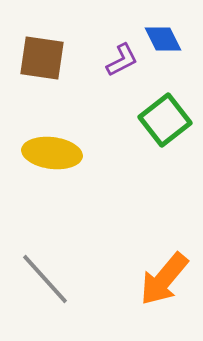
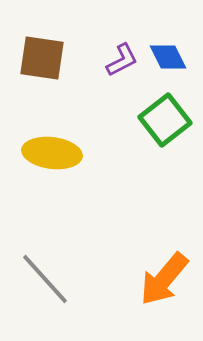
blue diamond: moved 5 px right, 18 px down
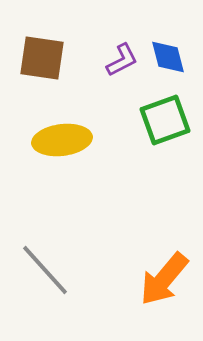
blue diamond: rotated 12 degrees clockwise
green square: rotated 18 degrees clockwise
yellow ellipse: moved 10 px right, 13 px up; rotated 14 degrees counterclockwise
gray line: moved 9 px up
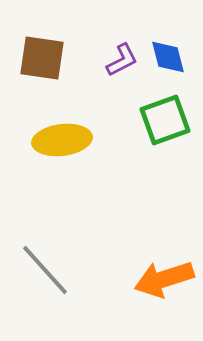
orange arrow: rotated 32 degrees clockwise
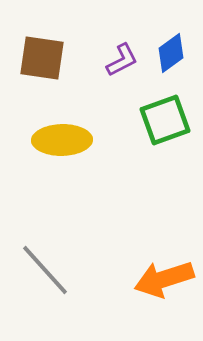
blue diamond: moved 3 px right, 4 px up; rotated 69 degrees clockwise
yellow ellipse: rotated 6 degrees clockwise
